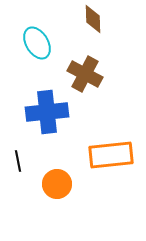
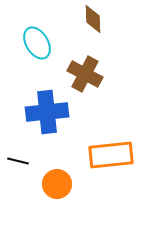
black line: rotated 65 degrees counterclockwise
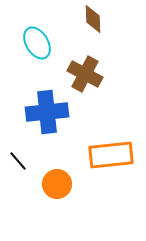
black line: rotated 35 degrees clockwise
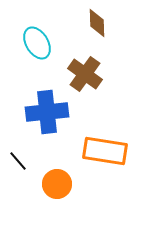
brown diamond: moved 4 px right, 4 px down
brown cross: rotated 8 degrees clockwise
orange rectangle: moved 6 px left, 4 px up; rotated 15 degrees clockwise
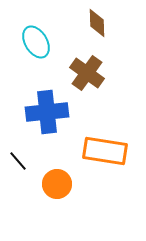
cyan ellipse: moved 1 px left, 1 px up
brown cross: moved 2 px right, 1 px up
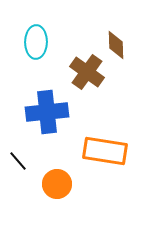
brown diamond: moved 19 px right, 22 px down
cyan ellipse: rotated 32 degrees clockwise
brown cross: moved 1 px up
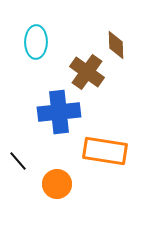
blue cross: moved 12 px right
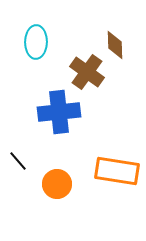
brown diamond: moved 1 px left
orange rectangle: moved 12 px right, 20 px down
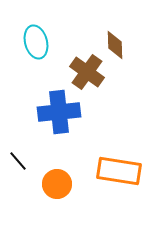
cyan ellipse: rotated 16 degrees counterclockwise
orange rectangle: moved 2 px right
